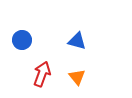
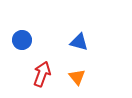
blue triangle: moved 2 px right, 1 px down
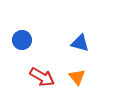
blue triangle: moved 1 px right, 1 px down
red arrow: moved 3 px down; rotated 100 degrees clockwise
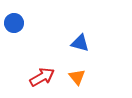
blue circle: moved 8 px left, 17 px up
red arrow: rotated 60 degrees counterclockwise
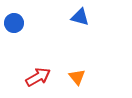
blue triangle: moved 26 px up
red arrow: moved 4 px left
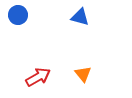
blue circle: moved 4 px right, 8 px up
orange triangle: moved 6 px right, 3 px up
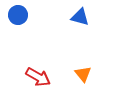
red arrow: rotated 60 degrees clockwise
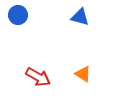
orange triangle: rotated 18 degrees counterclockwise
